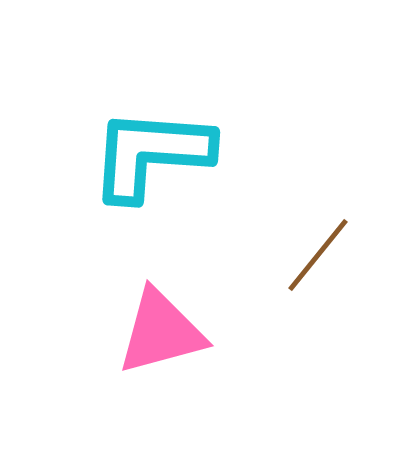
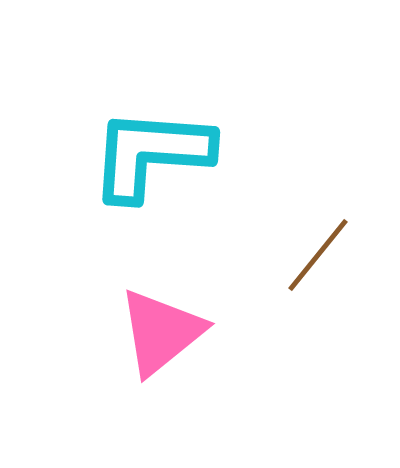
pink triangle: rotated 24 degrees counterclockwise
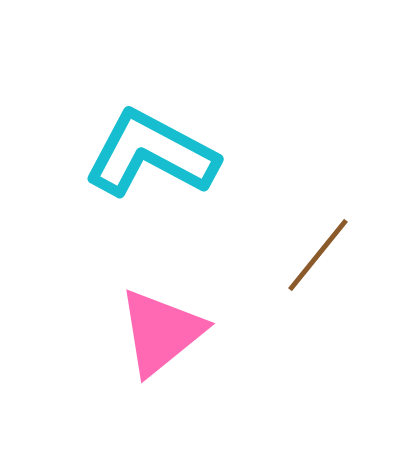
cyan L-shape: rotated 24 degrees clockwise
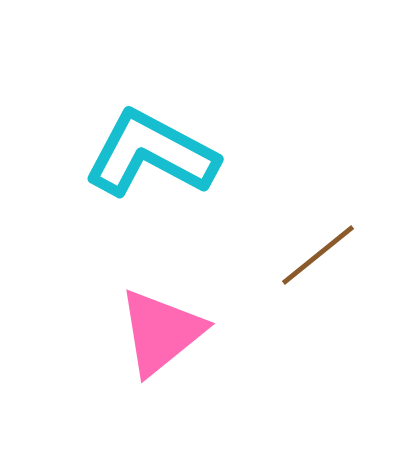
brown line: rotated 12 degrees clockwise
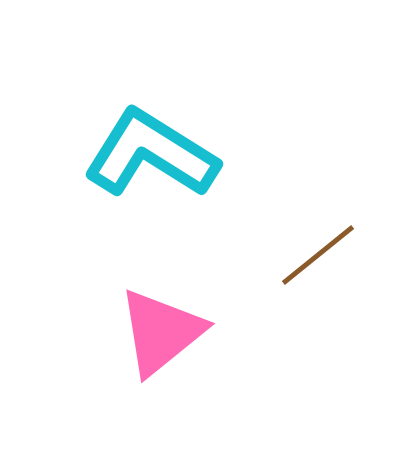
cyan L-shape: rotated 4 degrees clockwise
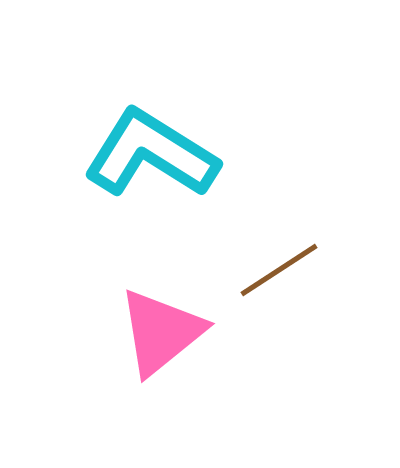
brown line: moved 39 px left, 15 px down; rotated 6 degrees clockwise
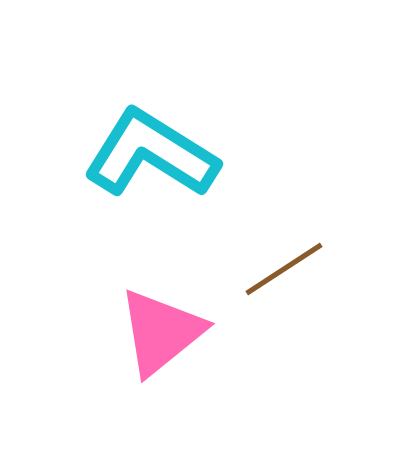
brown line: moved 5 px right, 1 px up
